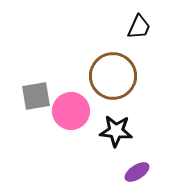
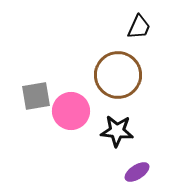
brown circle: moved 5 px right, 1 px up
black star: moved 1 px right
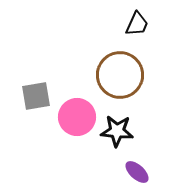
black trapezoid: moved 2 px left, 3 px up
brown circle: moved 2 px right
pink circle: moved 6 px right, 6 px down
purple ellipse: rotated 75 degrees clockwise
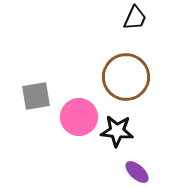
black trapezoid: moved 2 px left, 6 px up
brown circle: moved 6 px right, 2 px down
pink circle: moved 2 px right
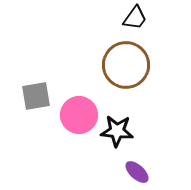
black trapezoid: rotated 12 degrees clockwise
brown circle: moved 12 px up
pink circle: moved 2 px up
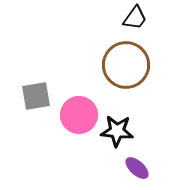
purple ellipse: moved 4 px up
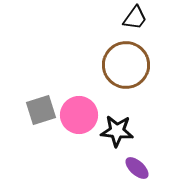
gray square: moved 5 px right, 14 px down; rotated 8 degrees counterclockwise
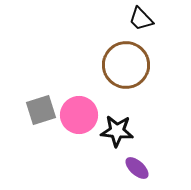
black trapezoid: moved 6 px right, 1 px down; rotated 100 degrees clockwise
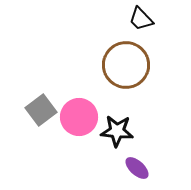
gray square: rotated 20 degrees counterclockwise
pink circle: moved 2 px down
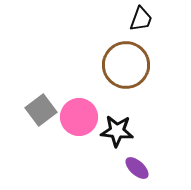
black trapezoid: rotated 116 degrees counterclockwise
